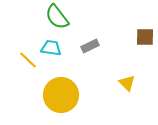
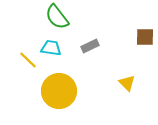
yellow circle: moved 2 px left, 4 px up
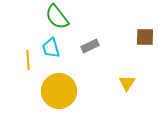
cyan trapezoid: rotated 115 degrees counterclockwise
yellow line: rotated 42 degrees clockwise
yellow triangle: rotated 18 degrees clockwise
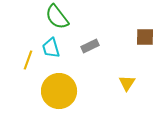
yellow line: rotated 24 degrees clockwise
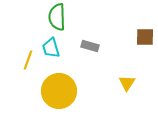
green semicircle: rotated 36 degrees clockwise
gray rectangle: rotated 42 degrees clockwise
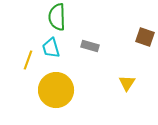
brown square: rotated 18 degrees clockwise
yellow circle: moved 3 px left, 1 px up
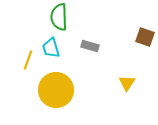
green semicircle: moved 2 px right
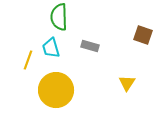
brown square: moved 2 px left, 2 px up
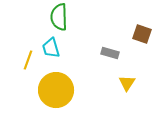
brown square: moved 1 px left, 1 px up
gray rectangle: moved 20 px right, 7 px down
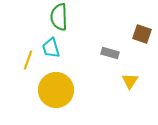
yellow triangle: moved 3 px right, 2 px up
